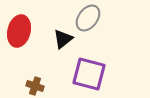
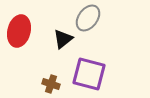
brown cross: moved 16 px right, 2 px up
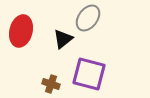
red ellipse: moved 2 px right
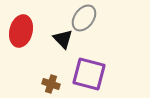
gray ellipse: moved 4 px left
black triangle: rotated 35 degrees counterclockwise
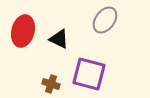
gray ellipse: moved 21 px right, 2 px down
red ellipse: moved 2 px right
black triangle: moved 4 px left; rotated 20 degrees counterclockwise
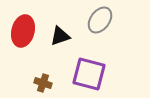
gray ellipse: moved 5 px left
black triangle: moved 1 px right, 3 px up; rotated 45 degrees counterclockwise
brown cross: moved 8 px left, 1 px up
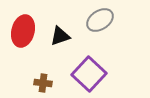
gray ellipse: rotated 20 degrees clockwise
purple square: rotated 28 degrees clockwise
brown cross: rotated 12 degrees counterclockwise
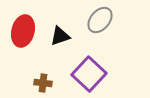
gray ellipse: rotated 16 degrees counterclockwise
